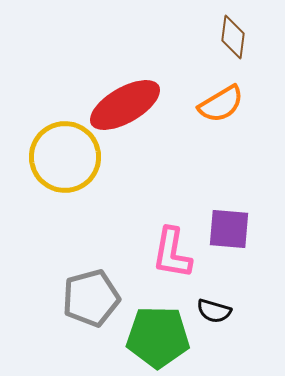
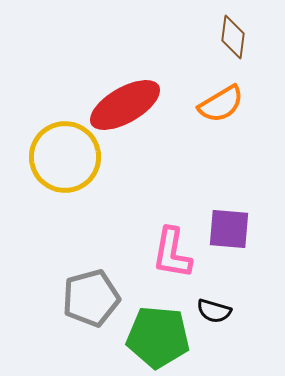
green pentagon: rotated 4 degrees clockwise
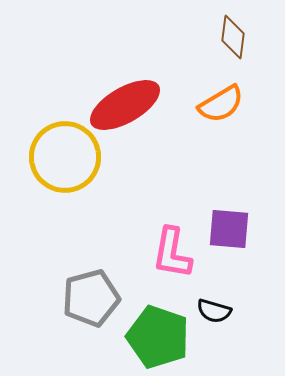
green pentagon: rotated 14 degrees clockwise
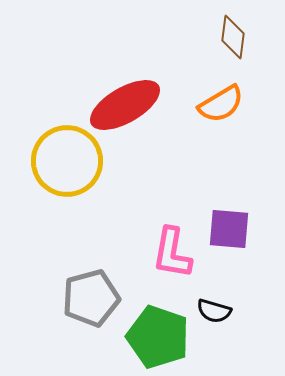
yellow circle: moved 2 px right, 4 px down
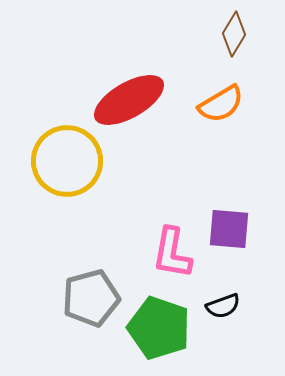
brown diamond: moved 1 px right, 3 px up; rotated 24 degrees clockwise
red ellipse: moved 4 px right, 5 px up
black semicircle: moved 9 px right, 5 px up; rotated 36 degrees counterclockwise
green pentagon: moved 1 px right, 9 px up
